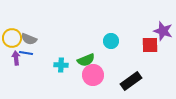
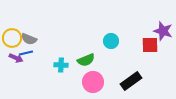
blue line: rotated 24 degrees counterclockwise
purple arrow: rotated 120 degrees clockwise
pink circle: moved 7 px down
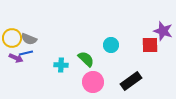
cyan circle: moved 4 px down
green semicircle: moved 1 px up; rotated 114 degrees counterclockwise
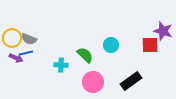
green semicircle: moved 1 px left, 4 px up
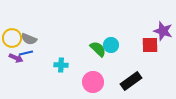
green semicircle: moved 13 px right, 6 px up
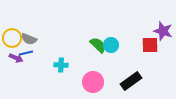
green semicircle: moved 4 px up
